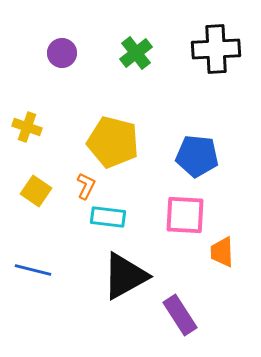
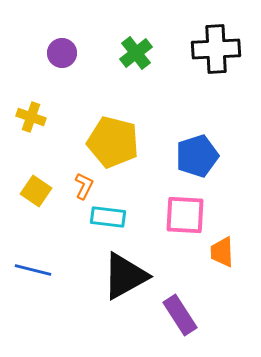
yellow cross: moved 4 px right, 10 px up
blue pentagon: rotated 24 degrees counterclockwise
orange L-shape: moved 2 px left
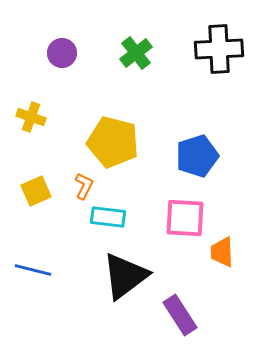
black cross: moved 3 px right
yellow square: rotated 32 degrees clockwise
pink square: moved 3 px down
black triangle: rotated 8 degrees counterclockwise
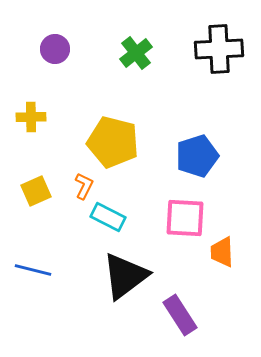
purple circle: moved 7 px left, 4 px up
yellow cross: rotated 20 degrees counterclockwise
cyan rectangle: rotated 20 degrees clockwise
